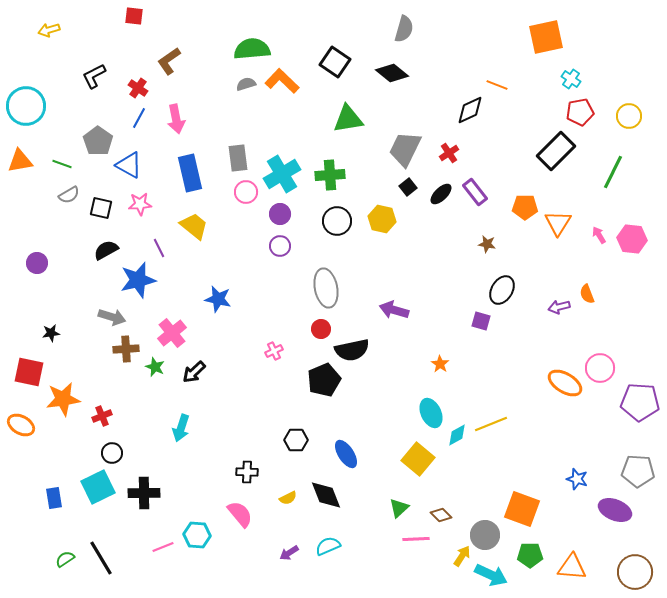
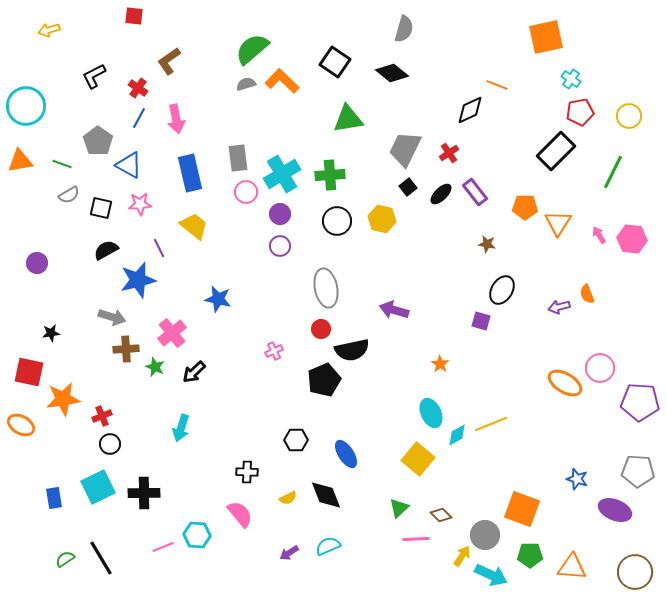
green semicircle at (252, 49): rotated 36 degrees counterclockwise
black circle at (112, 453): moved 2 px left, 9 px up
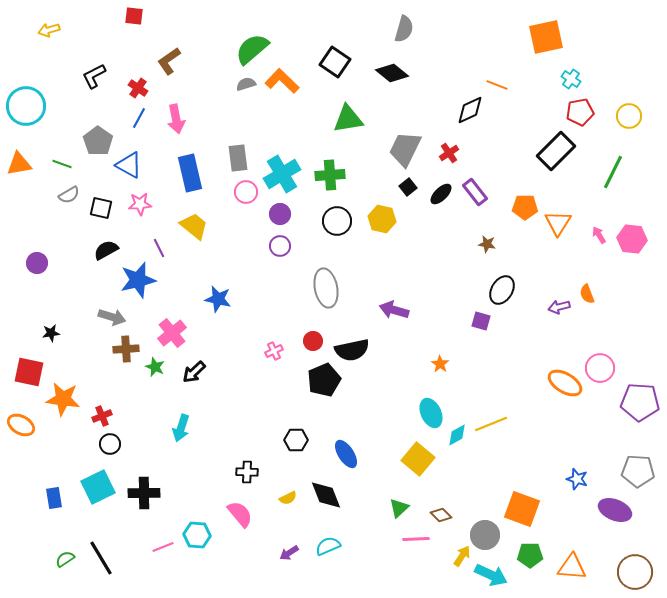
orange triangle at (20, 161): moved 1 px left, 3 px down
red circle at (321, 329): moved 8 px left, 12 px down
orange star at (63, 399): rotated 16 degrees clockwise
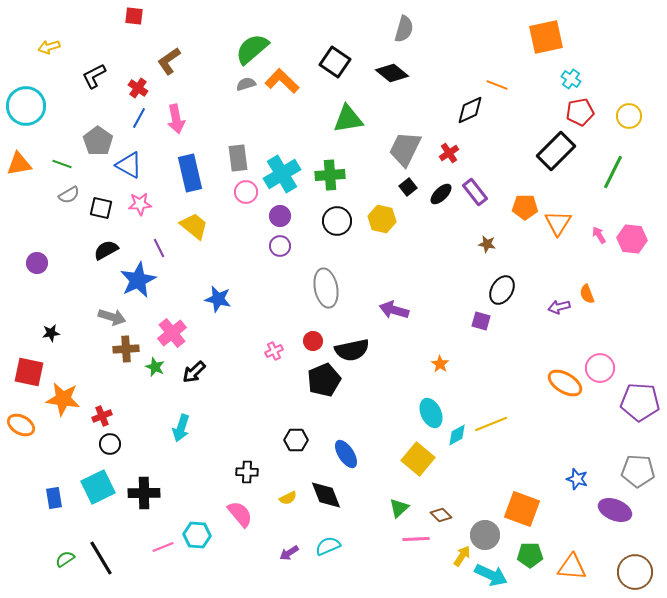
yellow arrow at (49, 30): moved 17 px down
purple circle at (280, 214): moved 2 px down
blue star at (138, 280): rotated 12 degrees counterclockwise
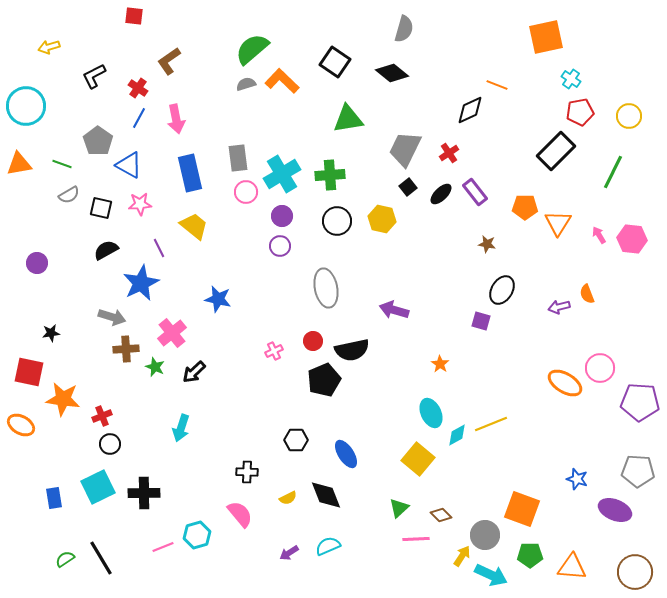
purple circle at (280, 216): moved 2 px right
blue star at (138, 280): moved 3 px right, 3 px down
cyan hexagon at (197, 535): rotated 20 degrees counterclockwise
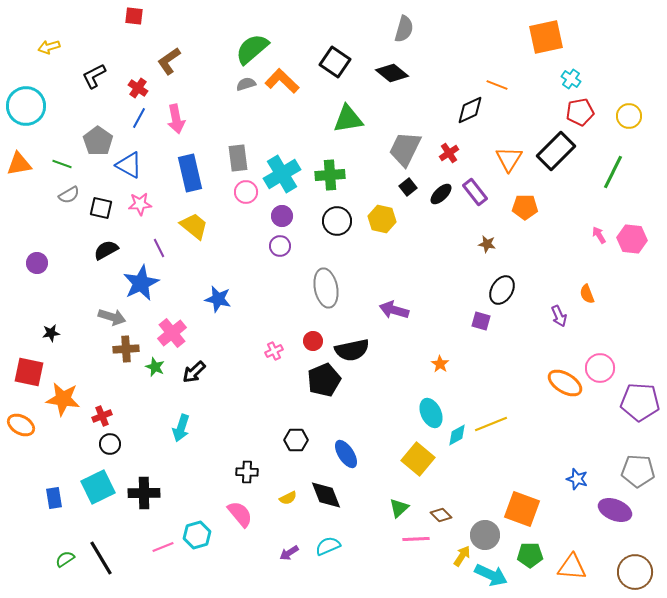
orange triangle at (558, 223): moved 49 px left, 64 px up
purple arrow at (559, 307): moved 9 px down; rotated 100 degrees counterclockwise
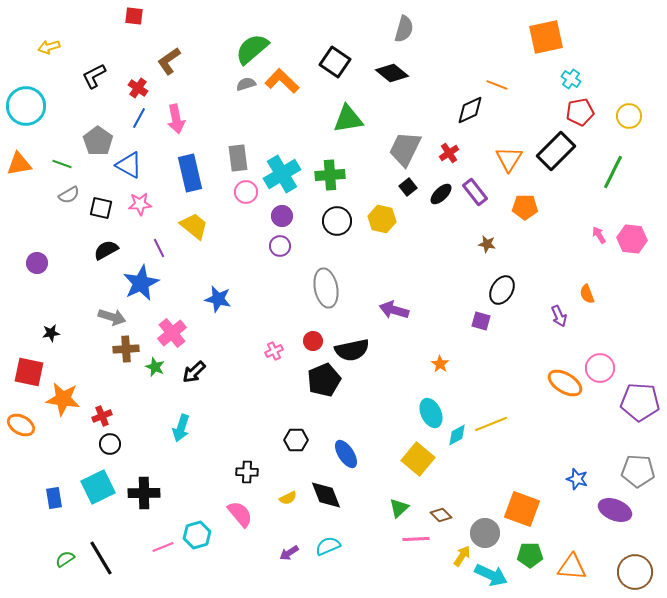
gray circle at (485, 535): moved 2 px up
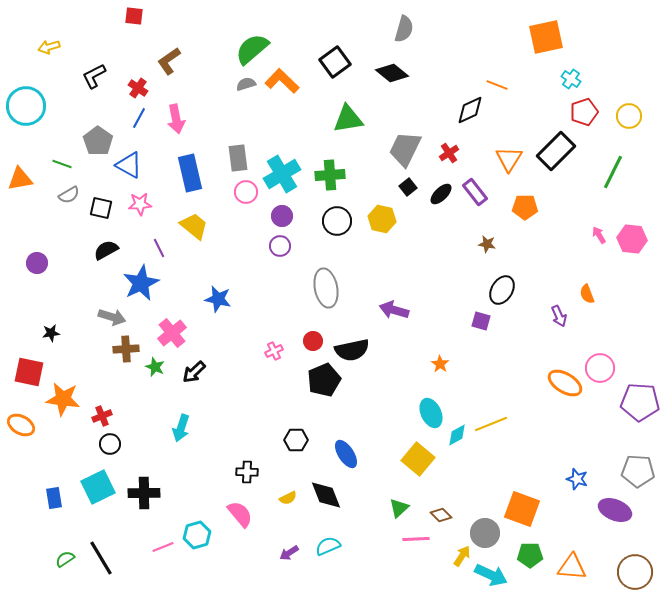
black square at (335, 62): rotated 20 degrees clockwise
red pentagon at (580, 112): moved 4 px right; rotated 8 degrees counterclockwise
orange triangle at (19, 164): moved 1 px right, 15 px down
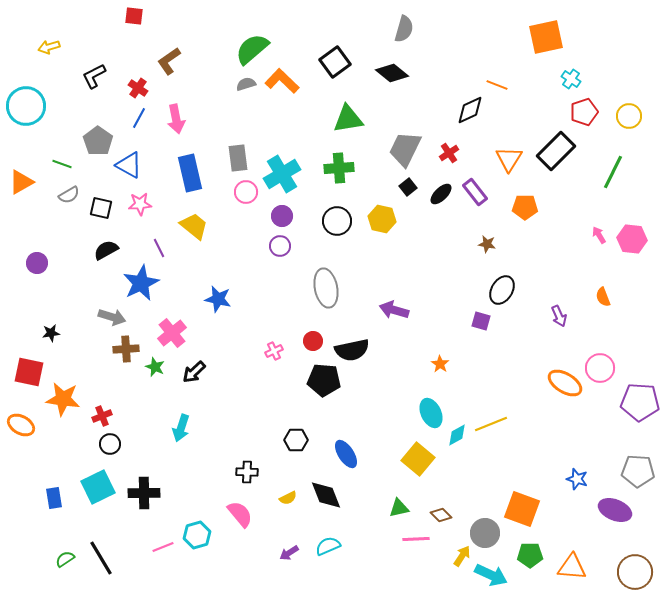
green cross at (330, 175): moved 9 px right, 7 px up
orange triangle at (20, 179): moved 1 px right, 3 px down; rotated 20 degrees counterclockwise
orange semicircle at (587, 294): moved 16 px right, 3 px down
black pentagon at (324, 380): rotated 28 degrees clockwise
green triangle at (399, 508): rotated 30 degrees clockwise
